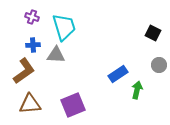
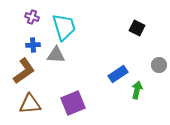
black square: moved 16 px left, 5 px up
purple square: moved 2 px up
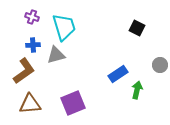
gray triangle: rotated 18 degrees counterclockwise
gray circle: moved 1 px right
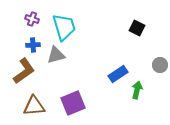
purple cross: moved 2 px down
brown triangle: moved 4 px right, 2 px down
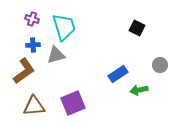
green arrow: moved 2 px right; rotated 114 degrees counterclockwise
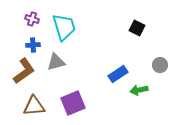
gray triangle: moved 7 px down
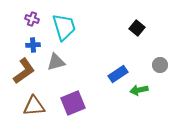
black square: rotated 14 degrees clockwise
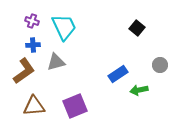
purple cross: moved 2 px down
cyan trapezoid: rotated 8 degrees counterclockwise
purple square: moved 2 px right, 3 px down
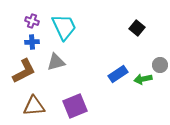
blue cross: moved 1 px left, 3 px up
brown L-shape: rotated 8 degrees clockwise
green arrow: moved 4 px right, 11 px up
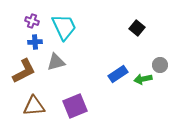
blue cross: moved 3 px right
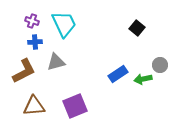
cyan trapezoid: moved 3 px up
